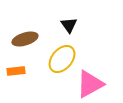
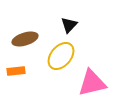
black triangle: rotated 18 degrees clockwise
yellow ellipse: moved 1 px left, 3 px up
pink triangle: moved 2 px right, 1 px up; rotated 16 degrees clockwise
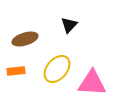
yellow ellipse: moved 4 px left, 13 px down
pink triangle: rotated 16 degrees clockwise
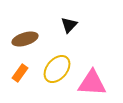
orange rectangle: moved 4 px right, 2 px down; rotated 48 degrees counterclockwise
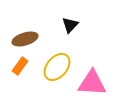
black triangle: moved 1 px right
yellow ellipse: moved 2 px up
orange rectangle: moved 7 px up
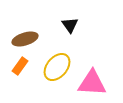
black triangle: rotated 18 degrees counterclockwise
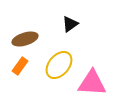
black triangle: moved 1 px up; rotated 30 degrees clockwise
yellow ellipse: moved 2 px right, 2 px up
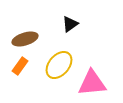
pink triangle: rotated 8 degrees counterclockwise
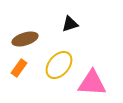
black triangle: rotated 18 degrees clockwise
orange rectangle: moved 1 px left, 2 px down
pink triangle: rotated 8 degrees clockwise
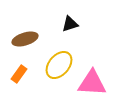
orange rectangle: moved 6 px down
